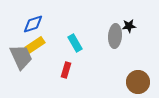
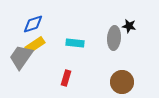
black star: rotated 16 degrees clockwise
gray ellipse: moved 1 px left, 2 px down
cyan rectangle: rotated 54 degrees counterclockwise
gray trapezoid: rotated 120 degrees counterclockwise
red rectangle: moved 8 px down
brown circle: moved 16 px left
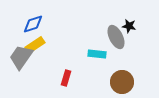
gray ellipse: moved 2 px right, 1 px up; rotated 30 degrees counterclockwise
cyan rectangle: moved 22 px right, 11 px down
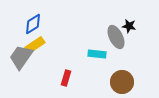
blue diamond: rotated 15 degrees counterclockwise
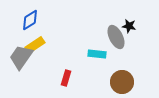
blue diamond: moved 3 px left, 4 px up
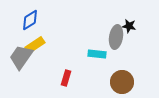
gray ellipse: rotated 35 degrees clockwise
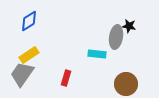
blue diamond: moved 1 px left, 1 px down
yellow rectangle: moved 6 px left, 10 px down
gray trapezoid: moved 1 px right, 17 px down
brown circle: moved 4 px right, 2 px down
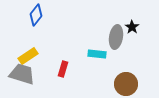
blue diamond: moved 7 px right, 6 px up; rotated 20 degrees counterclockwise
black star: moved 3 px right, 1 px down; rotated 24 degrees clockwise
yellow rectangle: moved 1 px left, 1 px down
gray trapezoid: rotated 72 degrees clockwise
red rectangle: moved 3 px left, 9 px up
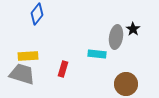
blue diamond: moved 1 px right, 1 px up
black star: moved 1 px right, 2 px down
yellow rectangle: rotated 30 degrees clockwise
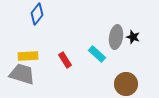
black star: moved 8 px down; rotated 16 degrees counterclockwise
cyan rectangle: rotated 36 degrees clockwise
red rectangle: moved 2 px right, 9 px up; rotated 49 degrees counterclockwise
